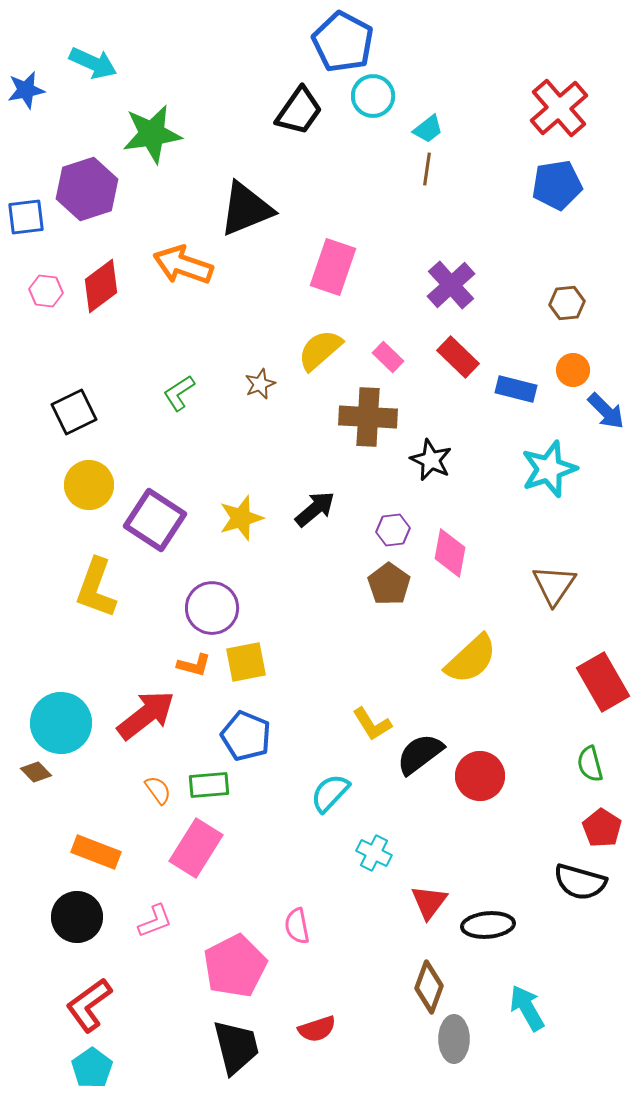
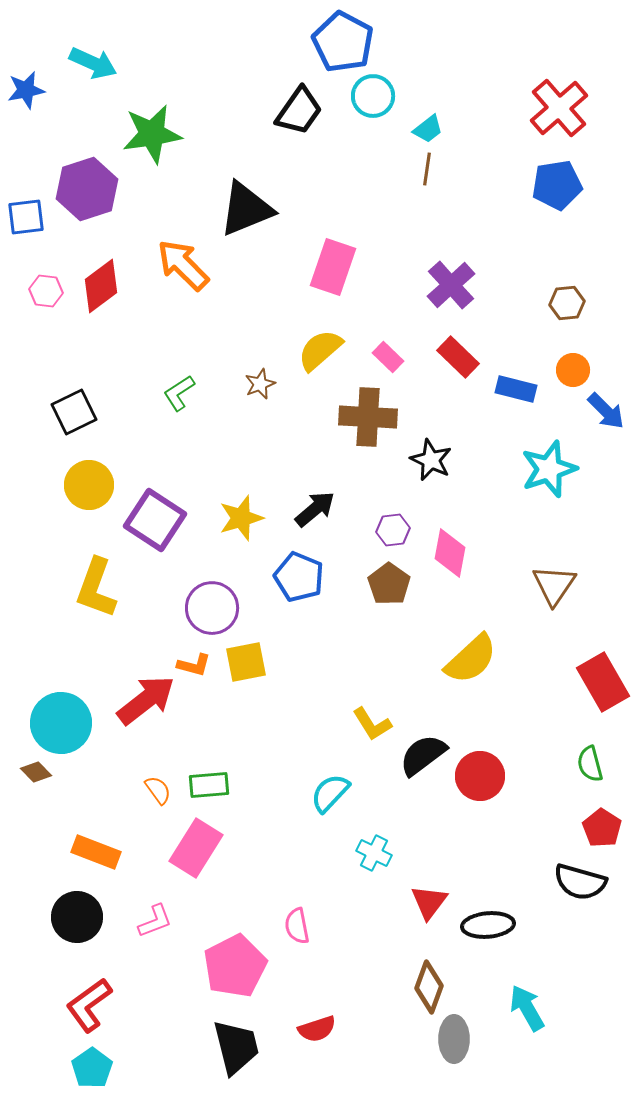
orange arrow at (183, 265): rotated 26 degrees clockwise
red arrow at (146, 715): moved 15 px up
blue pentagon at (246, 736): moved 53 px right, 159 px up
black semicircle at (420, 754): moved 3 px right, 1 px down
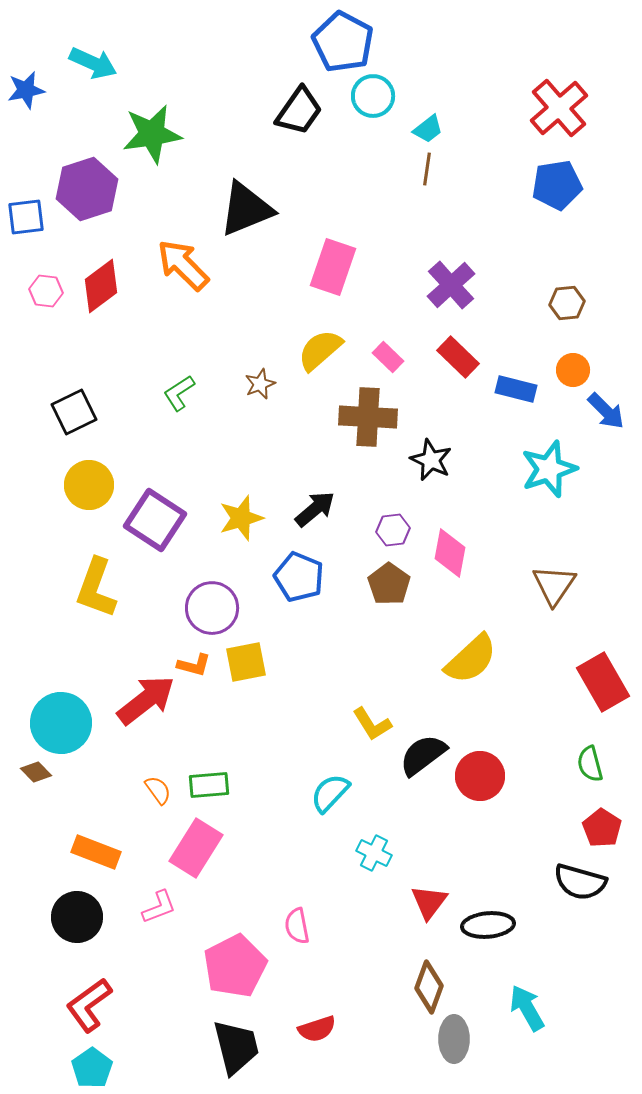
pink L-shape at (155, 921): moved 4 px right, 14 px up
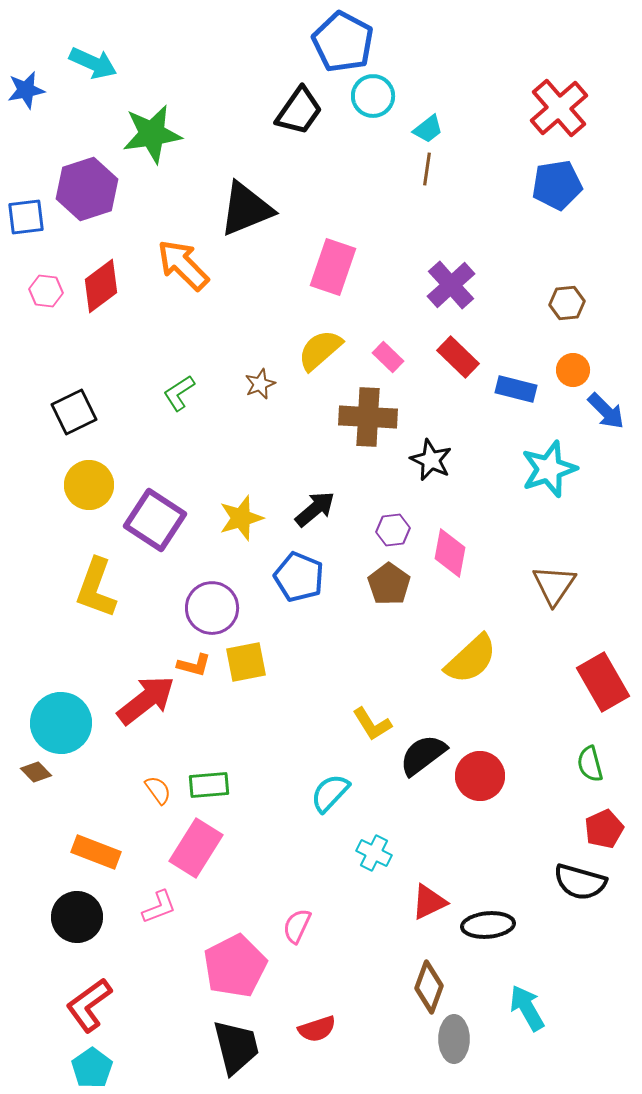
red pentagon at (602, 828): moved 2 px right, 1 px down; rotated 15 degrees clockwise
red triangle at (429, 902): rotated 27 degrees clockwise
pink semicircle at (297, 926): rotated 36 degrees clockwise
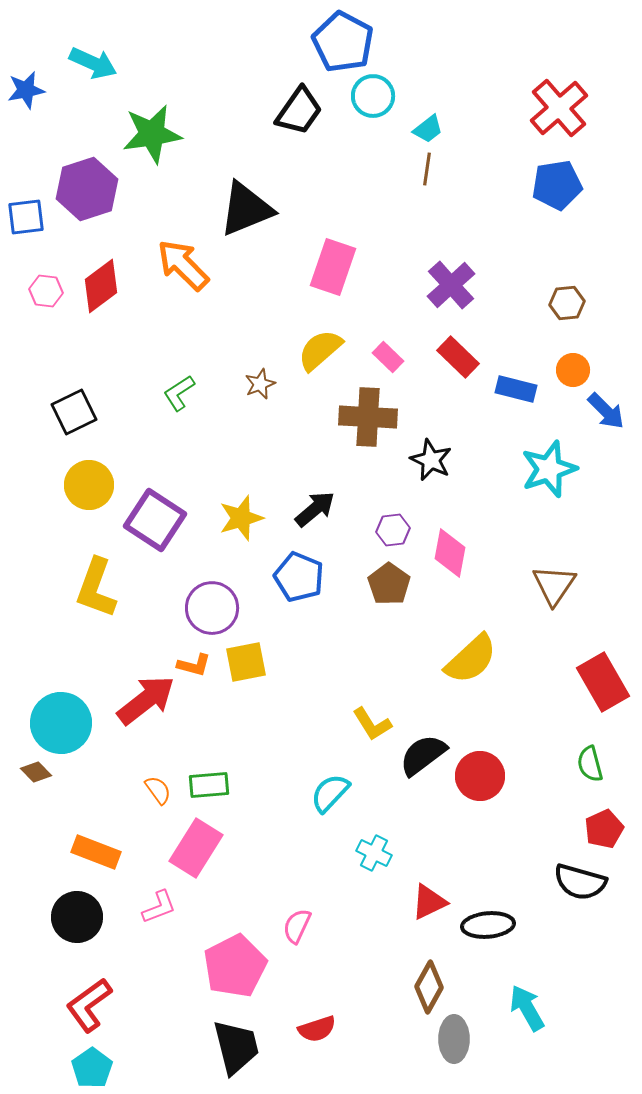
brown diamond at (429, 987): rotated 9 degrees clockwise
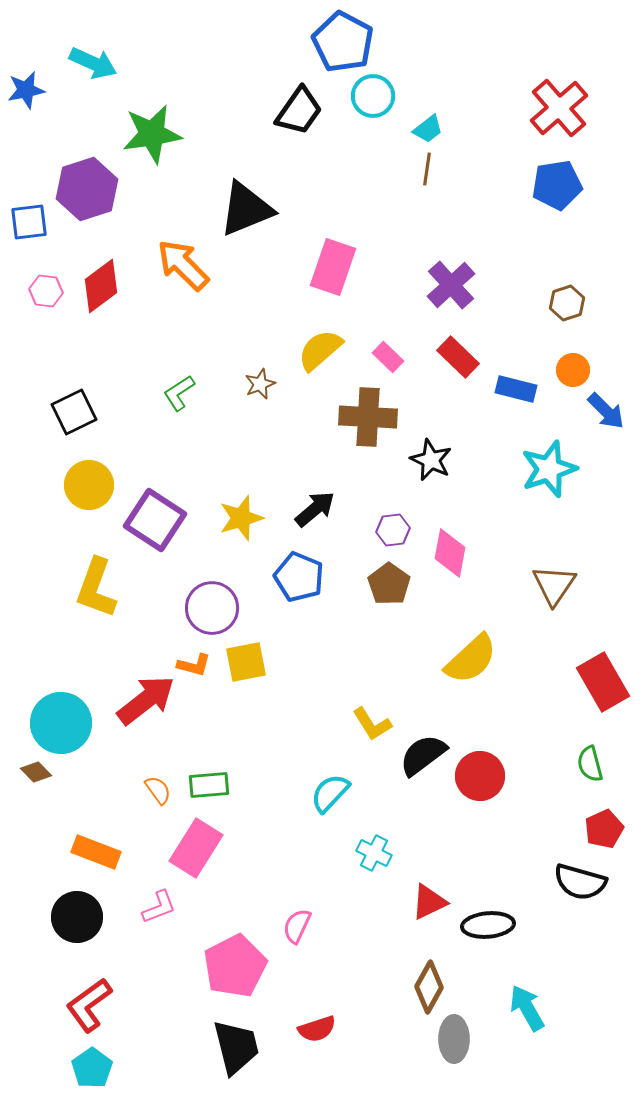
blue square at (26, 217): moved 3 px right, 5 px down
brown hexagon at (567, 303): rotated 12 degrees counterclockwise
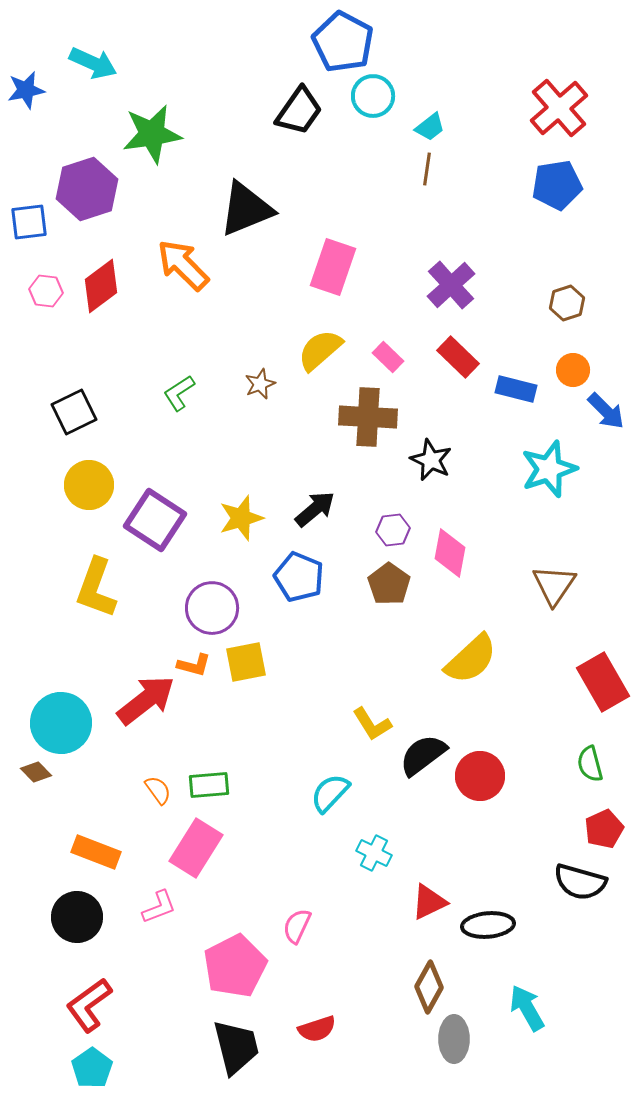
cyan trapezoid at (428, 129): moved 2 px right, 2 px up
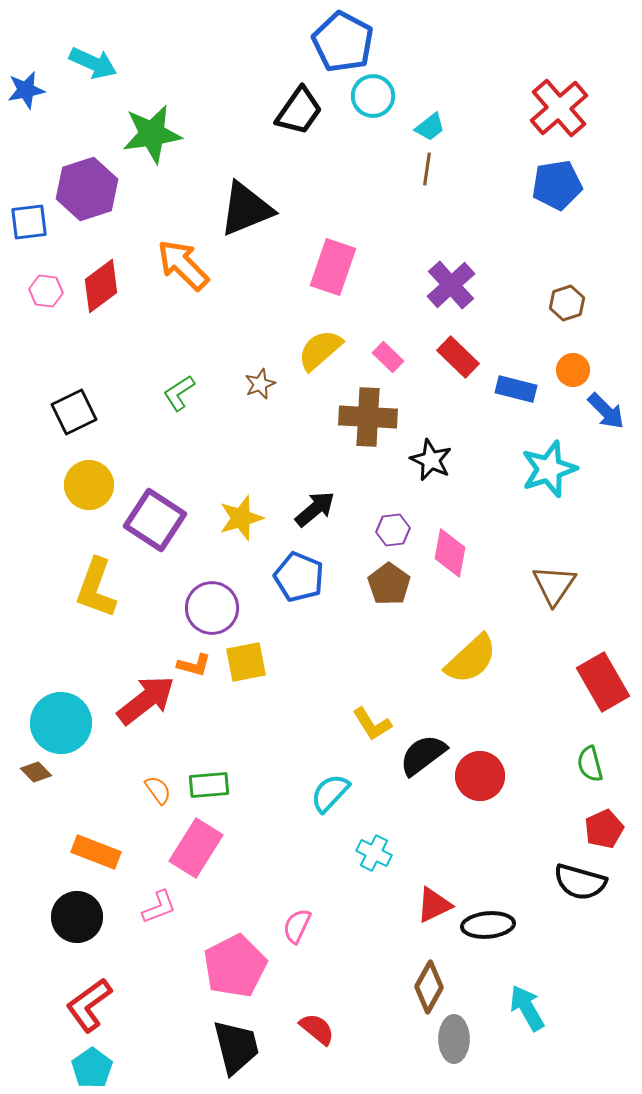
red triangle at (429, 902): moved 5 px right, 3 px down
red semicircle at (317, 1029): rotated 123 degrees counterclockwise
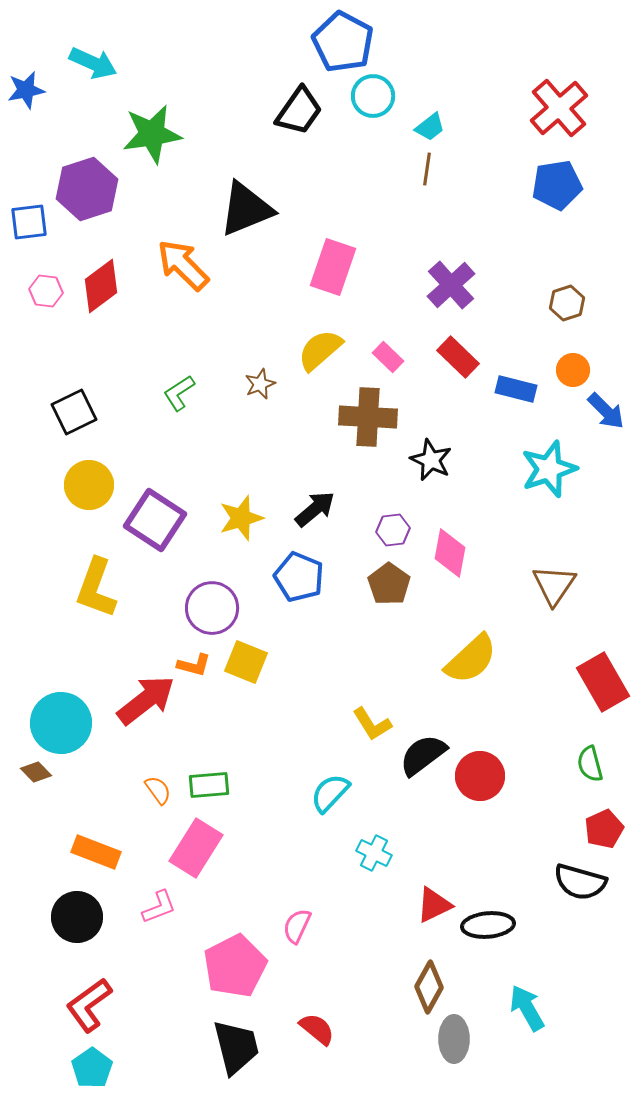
yellow square at (246, 662): rotated 33 degrees clockwise
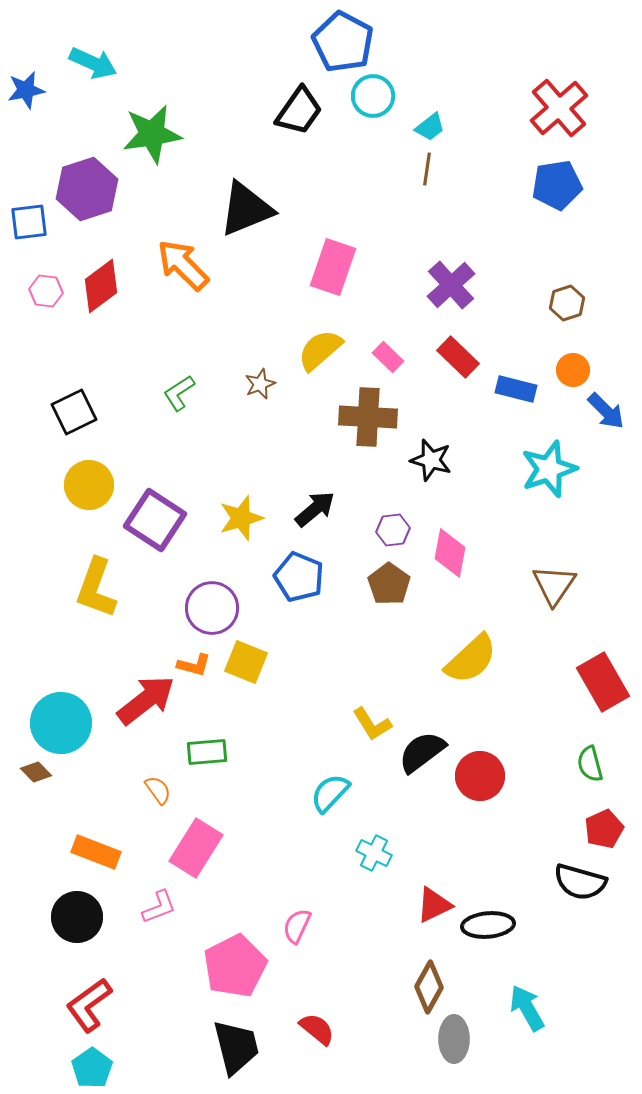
black star at (431, 460): rotated 9 degrees counterclockwise
black semicircle at (423, 755): moved 1 px left, 3 px up
green rectangle at (209, 785): moved 2 px left, 33 px up
